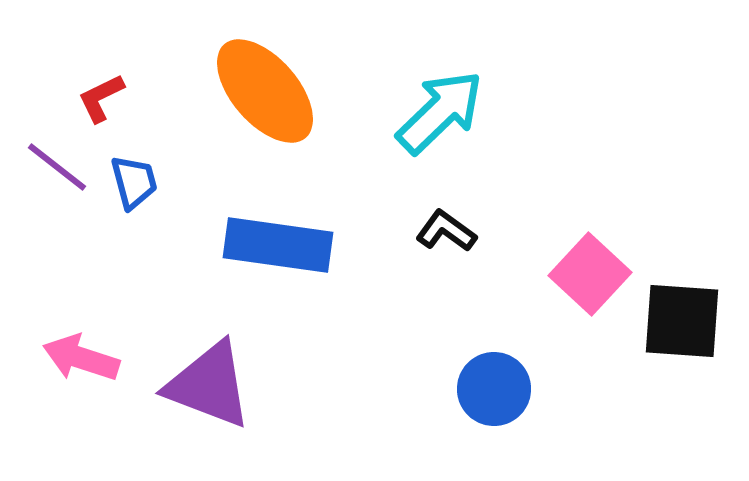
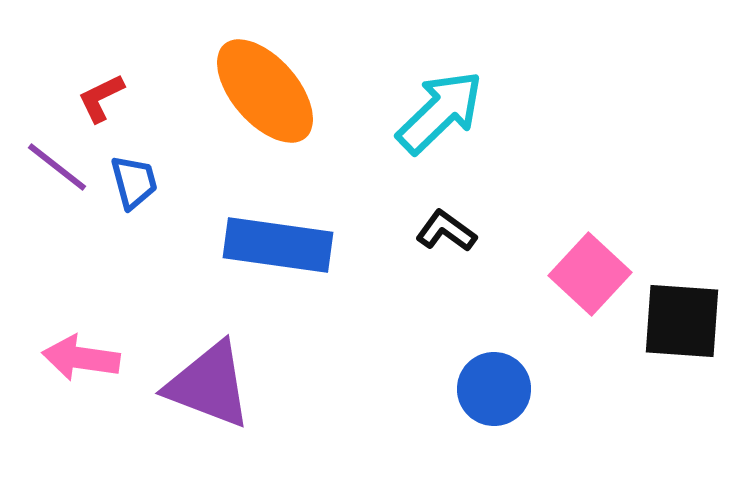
pink arrow: rotated 10 degrees counterclockwise
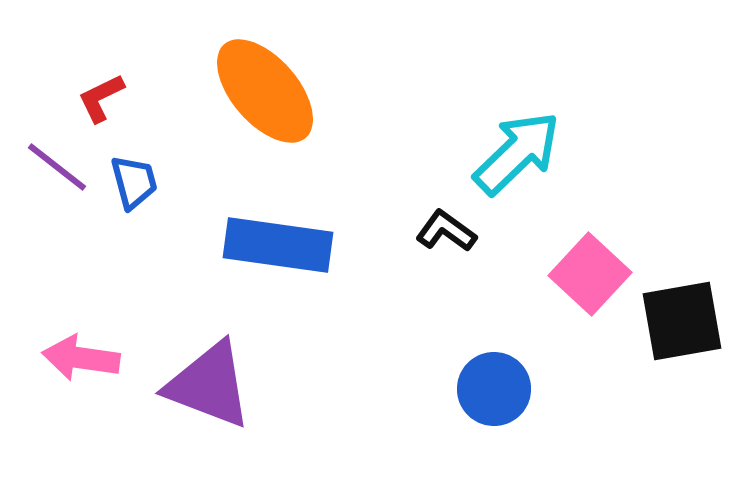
cyan arrow: moved 77 px right, 41 px down
black square: rotated 14 degrees counterclockwise
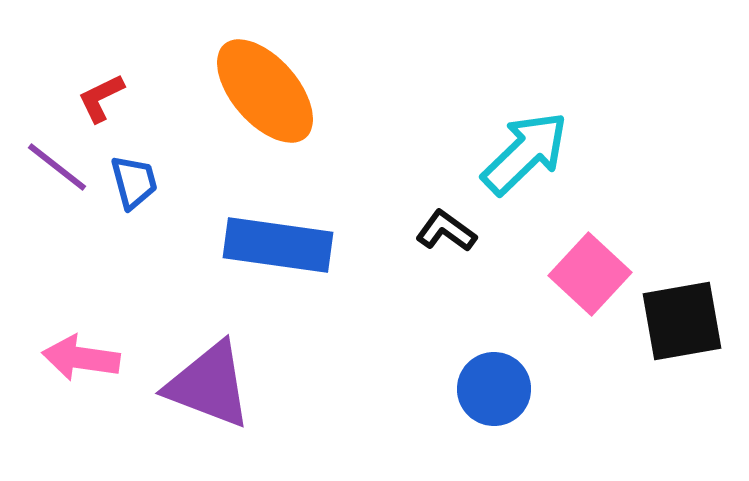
cyan arrow: moved 8 px right
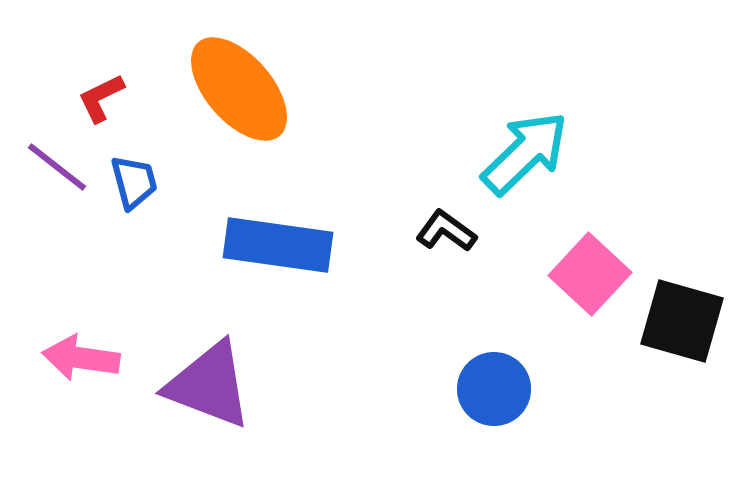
orange ellipse: moved 26 px left, 2 px up
black square: rotated 26 degrees clockwise
